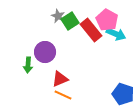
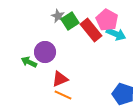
green arrow: moved 1 px right, 3 px up; rotated 112 degrees clockwise
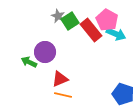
orange line: rotated 12 degrees counterclockwise
